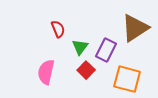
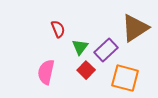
purple rectangle: rotated 20 degrees clockwise
orange square: moved 2 px left, 1 px up
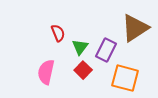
red semicircle: moved 4 px down
purple rectangle: rotated 20 degrees counterclockwise
red square: moved 3 px left
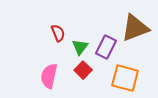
brown triangle: rotated 12 degrees clockwise
purple rectangle: moved 3 px up
pink semicircle: moved 3 px right, 4 px down
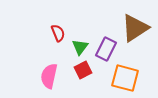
brown triangle: rotated 12 degrees counterclockwise
purple rectangle: moved 2 px down
red square: rotated 18 degrees clockwise
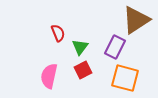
brown triangle: moved 1 px right, 8 px up
purple rectangle: moved 9 px right, 2 px up
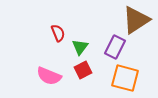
pink semicircle: rotated 80 degrees counterclockwise
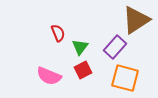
purple rectangle: rotated 15 degrees clockwise
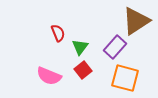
brown triangle: moved 1 px down
red square: rotated 12 degrees counterclockwise
